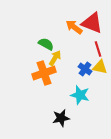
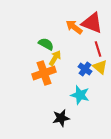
yellow triangle: rotated 28 degrees clockwise
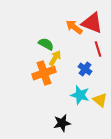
yellow triangle: moved 33 px down
black star: moved 1 px right, 5 px down
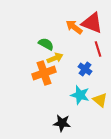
yellow arrow: rotated 35 degrees clockwise
black star: rotated 18 degrees clockwise
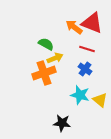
red line: moved 11 px left; rotated 56 degrees counterclockwise
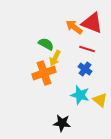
yellow arrow: rotated 140 degrees clockwise
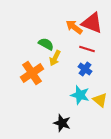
orange cross: moved 12 px left; rotated 15 degrees counterclockwise
black star: rotated 12 degrees clockwise
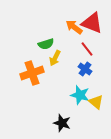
green semicircle: rotated 133 degrees clockwise
red line: rotated 35 degrees clockwise
orange cross: rotated 15 degrees clockwise
yellow triangle: moved 4 px left, 2 px down
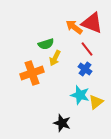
yellow triangle: rotated 42 degrees clockwise
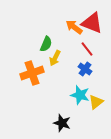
green semicircle: rotated 49 degrees counterclockwise
